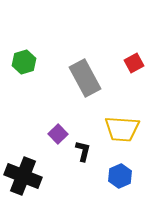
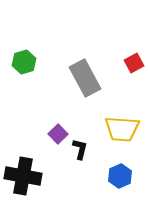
black L-shape: moved 3 px left, 2 px up
black cross: rotated 12 degrees counterclockwise
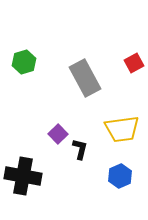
yellow trapezoid: rotated 12 degrees counterclockwise
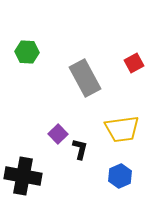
green hexagon: moved 3 px right, 10 px up; rotated 20 degrees clockwise
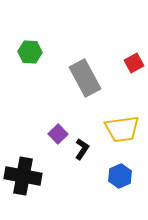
green hexagon: moved 3 px right
black L-shape: moved 2 px right; rotated 20 degrees clockwise
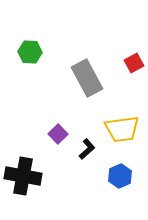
gray rectangle: moved 2 px right
black L-shape: moved 5 px right; rotated 15 degrees clockwise
